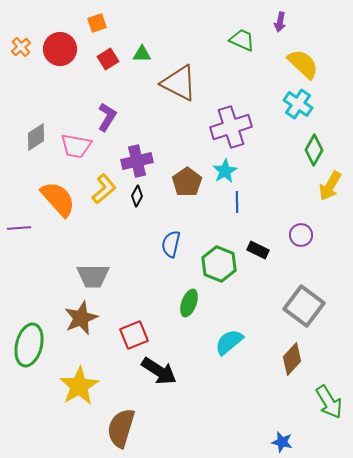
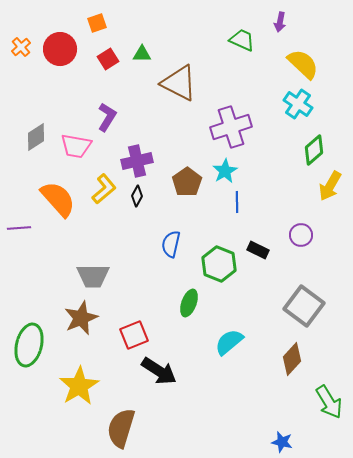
green diamond at (314, 150): rotated 20 degrees clockwise
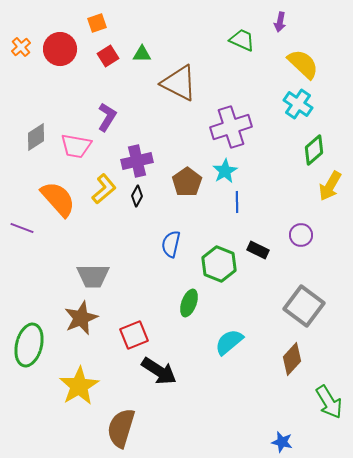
red square at (108, 59): moved 3 px up
purple line at (19, 228): moved 3 px right; rotated 25 degrees clockwise
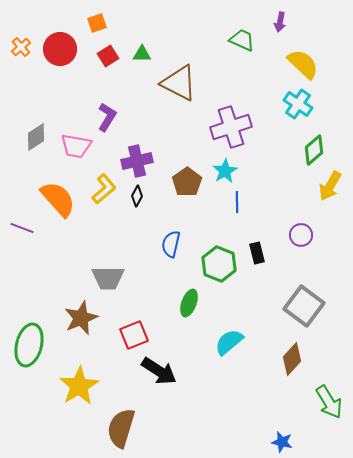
black rectangle at (258, 250): moved 1 px left, 3 px down; rotated 50 degrees clockwise
gray trapezoid at (93, 276): moved 15 px right, 2 px down
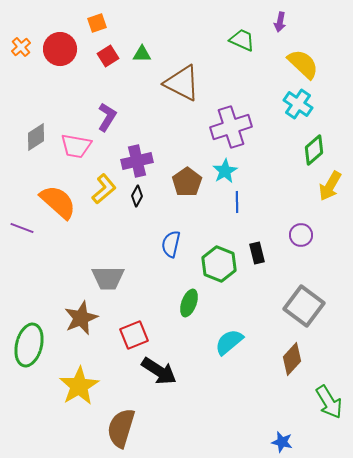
brown triangle at (179, 83): moved 3 px right
orange semicircle at (58, 199): moved 3 px down; rotated 6 degrees counterclockwise
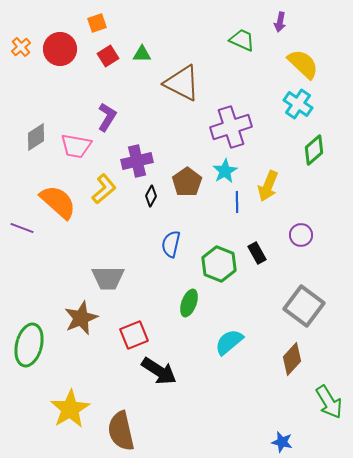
yellow arrow at (330, 186): moved 62 px left; rotated 8 degrees counterclockwise
black diamond at (137, 196): moved 14 px right
black rectangle at (257, 253): rotated 15 degrees counterclockwise
yellow star at (79, 386): moved 9 px left, 23 px down
brown semicircle at (121, 428): moved 3 px down; rotated 30 degrees counterclockwise
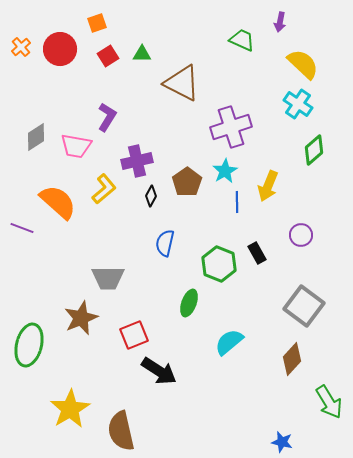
blue semicircle at (171, 244): moved 6 px left, 1 px up
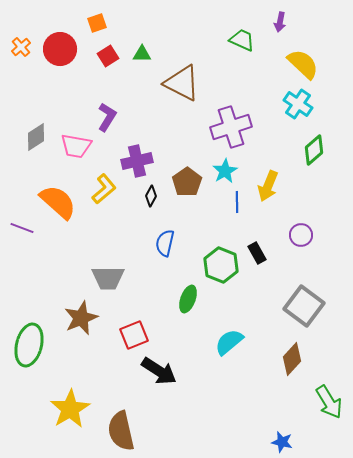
green hexagon at (219, 264): moved 2 px right, 1 px down
green ellipse at (189, 303): moved 1 px left, 4 px up
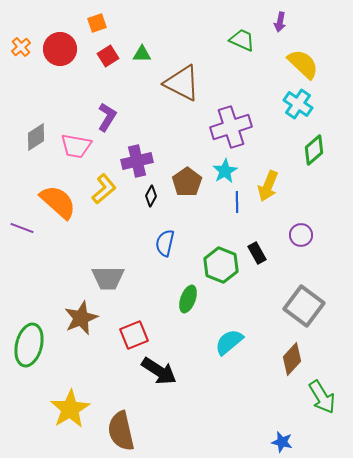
green arrow at (329, 402): moved 7 px left, 5 px up
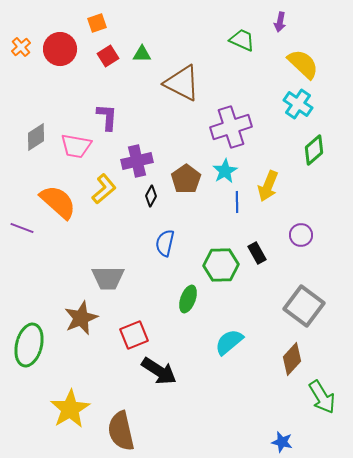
purple L-shape at (107, 117): rotated 28 degrees counterclockwise
brown pentagon at (187, 182): moved 1 px left, 3 px up
green hexagon at (221, 265): rotated 24 degrees counterclockwise
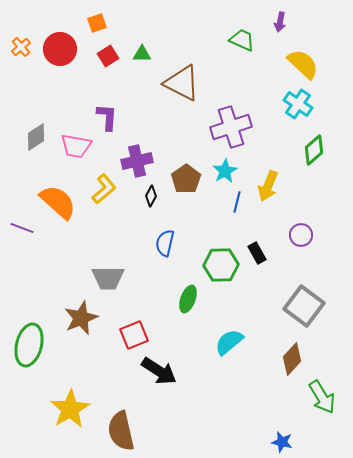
blue line at (237, 202): rotated 15 degrees clockwise
